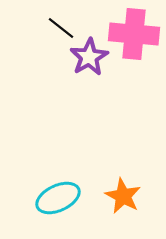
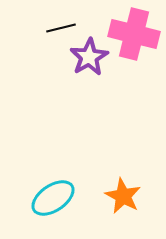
black line: rotated 52 degrees counterclockwise
pink cross: rotated 9 degrees clockwise
cyan ellipse: moved 5 px left; rotated 9 degrees counterclockwise
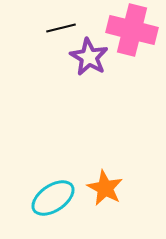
pink cross: moved 2 px left, 4 px up
purple star: rotated 12 degrees counterclockwise
orange star: moved 18 px left, 8 px up
